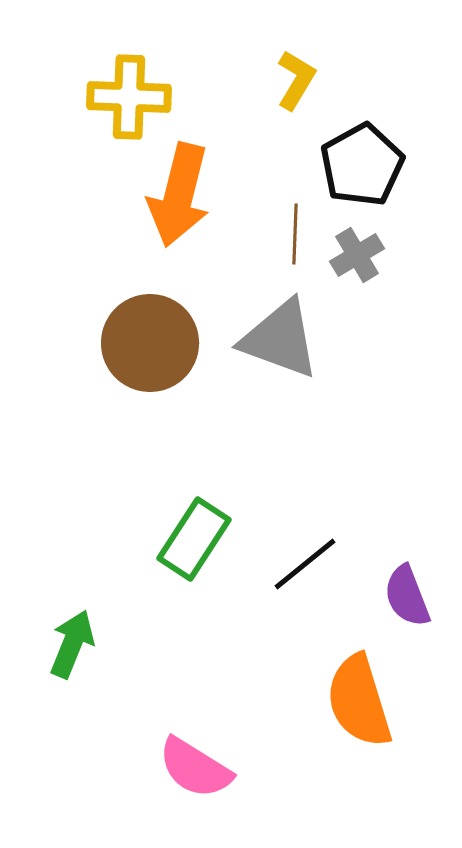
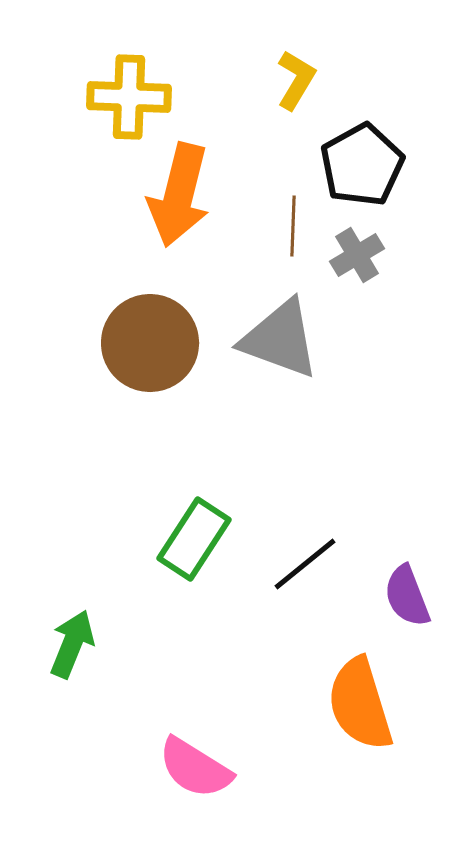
brown line: moved 2 px left, 8 px up
orange semicircle: moved 1 px right, 3 px down
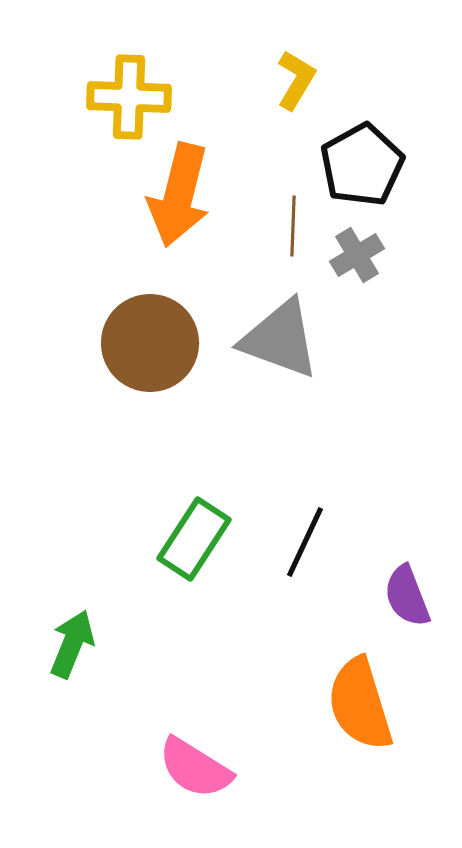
black line: moved 22 px up; rotated 26 degrees counterclockwise
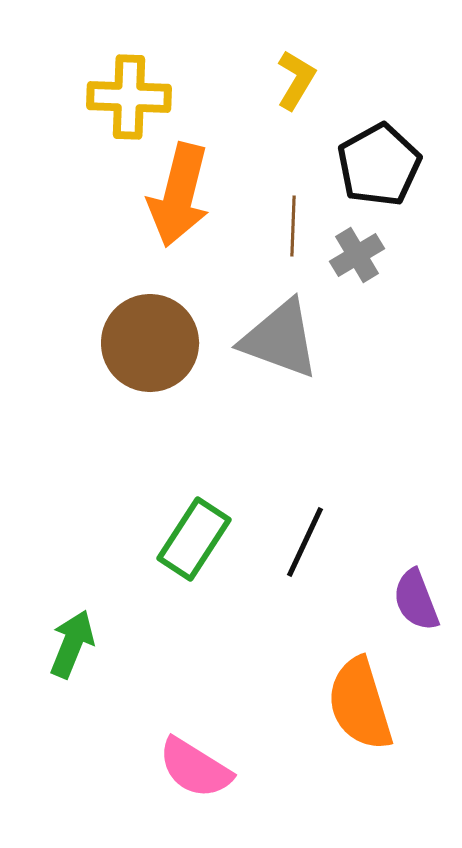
black pentagon: moved 17 px right
purple semicircle: moved 9 px right, 4 px down
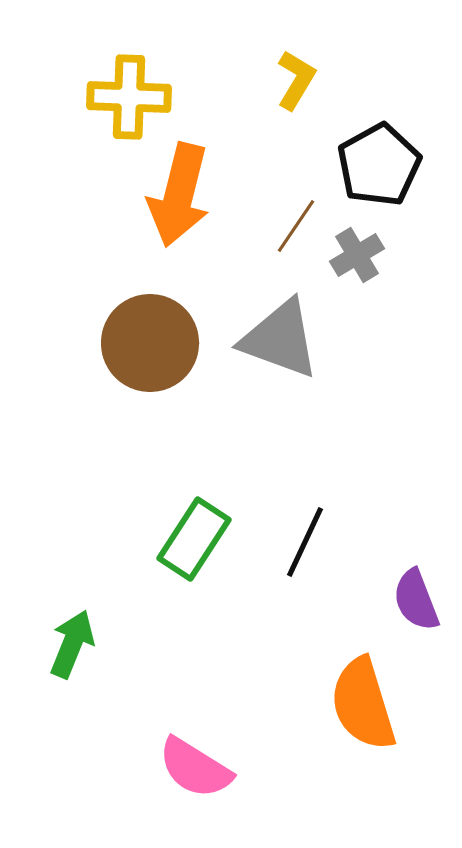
brown line: moved 3 px right; rotated 32 degrees clockwise
orange semicircle: moved 3 px right
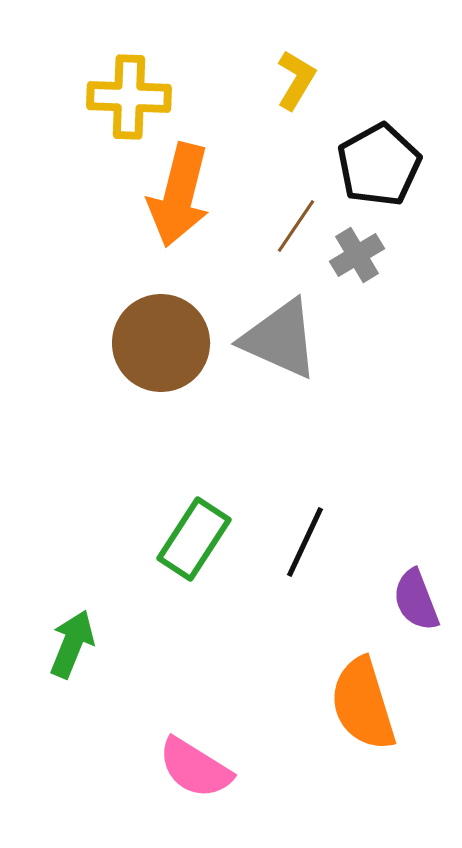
gray triangle: rotated 4 degrees clockwise
brown circle: moved 11 px right
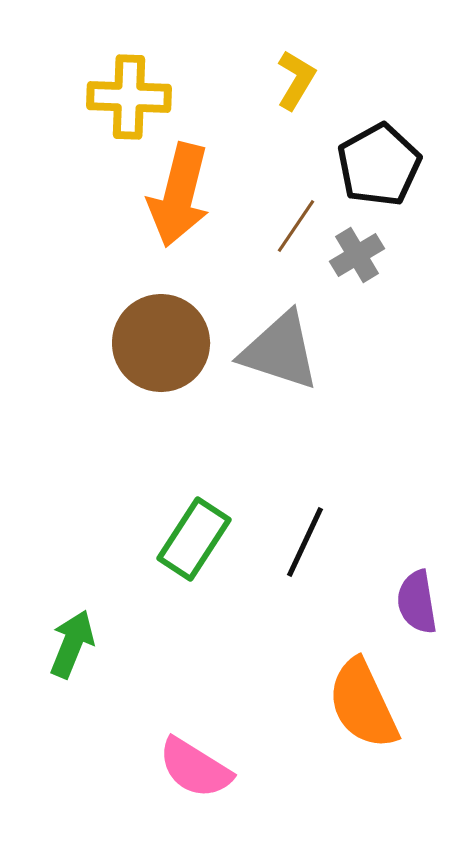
gray triangle: moved 12 px down; rotated 6 degrees counterclockwise
purple semicircle: moved 1 px right, 2 px down; rotated 12 degrees clockwise
orange semicircle: rotated 8 degrees counterclockwise
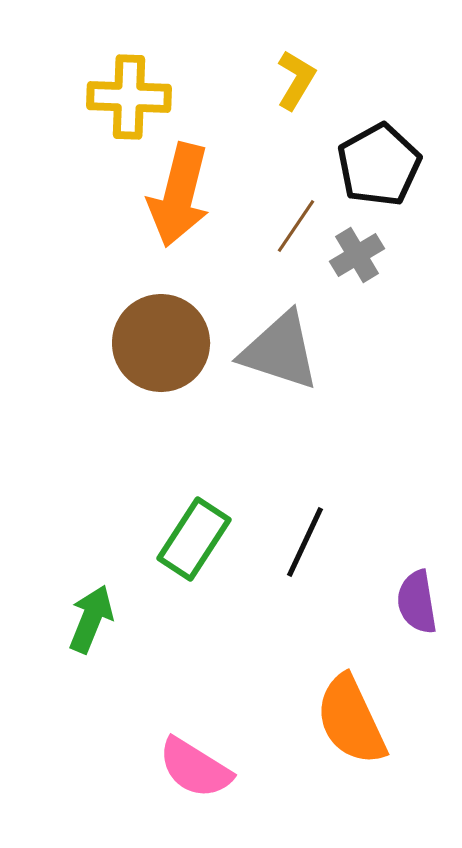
green arrow: moved 19 px right, 25 px up
orange semicircle: moved 12 px left, 16 px down
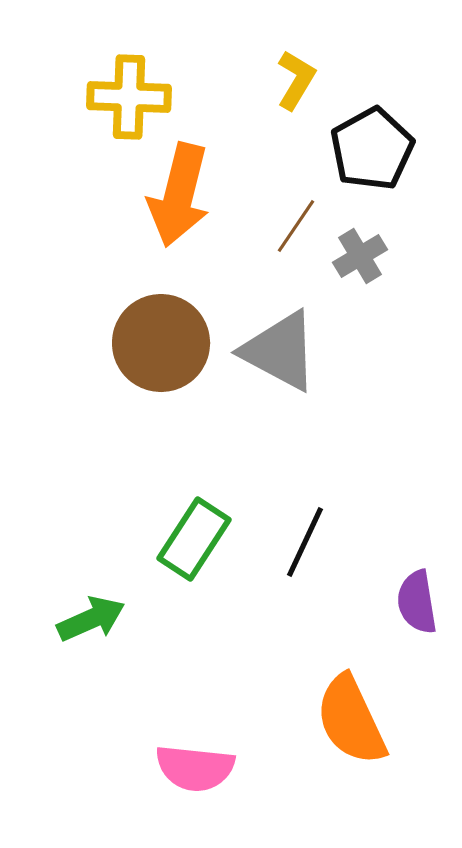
black pentagon: moved 7 px left, 16 px up
gray cross: moved 3 px right, 1 px down
gray triangle: rotated 10 degrees clockwise
green arrow: rotated 44 degrees clockwise
pink semicircle: rotated 26 degrees counterclockwise
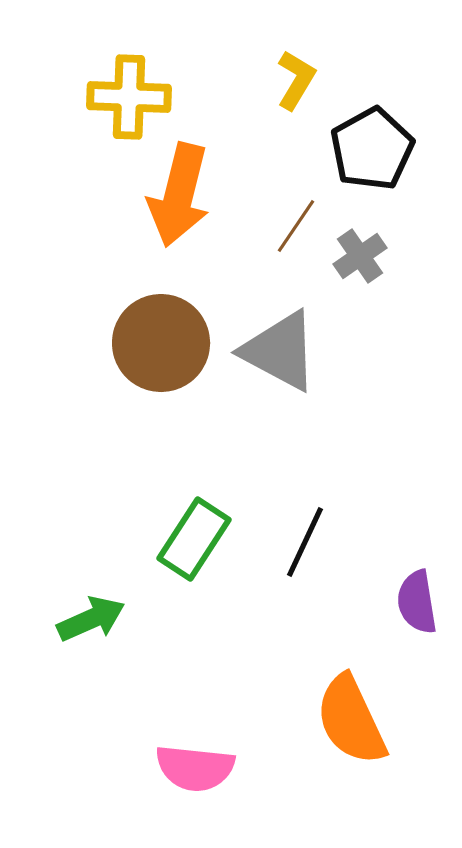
gray cross: rotated 4 degrees counterclockwise
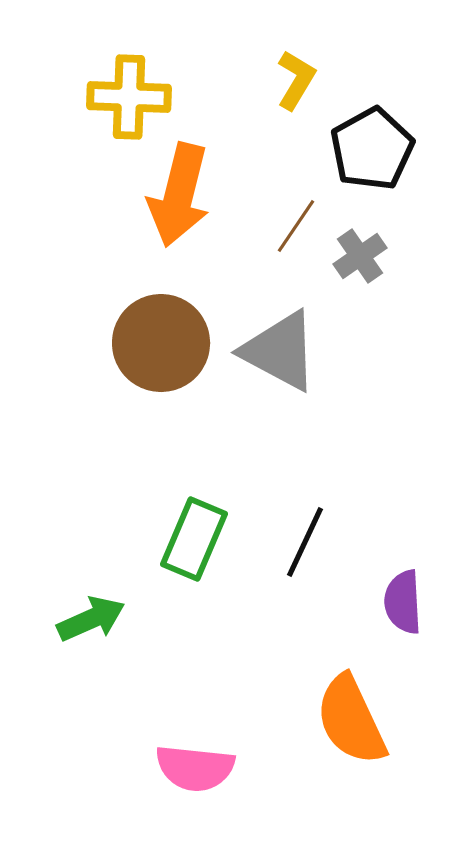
green rectangle: rotated 10 degrees counterclockwise
purple semicircle: moved 14 px left; rotated 6 degrees clockwise
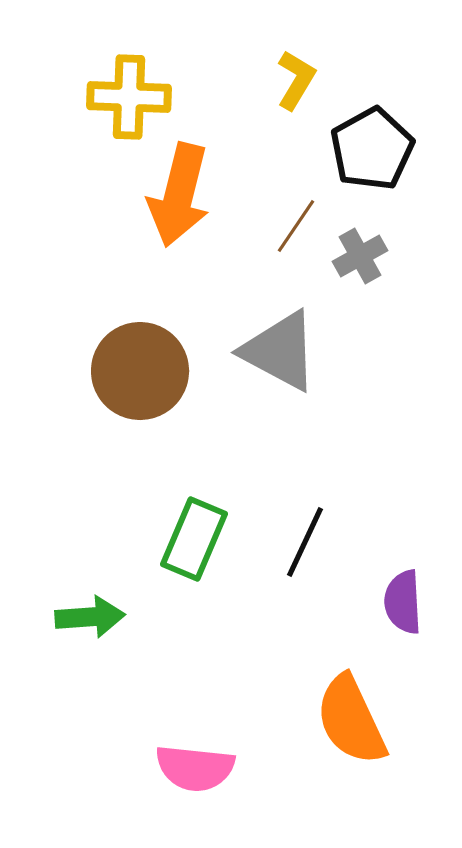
gray cross: rotated 6 degrees clockwise
brown circle: moved 21 px left, 28 px down
green arrow: moved 1 px left, 2 px up; rotated 20 degrees clockwise
